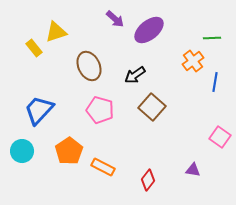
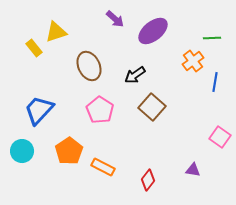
purple ellipse: moved 4 px right, 1 px down
pink pentagon: rotated 16 degrees clockwise
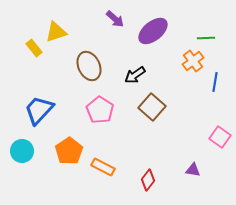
green line: moved 6 px left
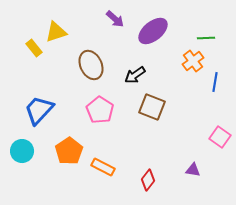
brown ellipse: moved 2 px right, 1 px up
brown square: rotated 20 degrees counterclockwise
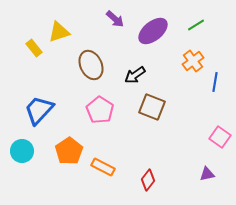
yellow triangle: moved 3 px right
green line: moved 10 px left, 13 px up; rotated 30 degrees counterclockwise
purple triangle: moved 14 px right, 4 px down; rotated 21 degrees counterclockwise
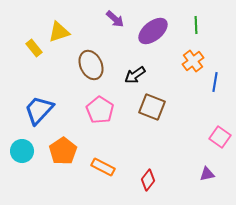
green line: rotated 60 degrees counterclockwise
orange pentagon: moved 6 px left
